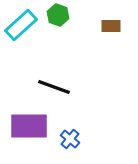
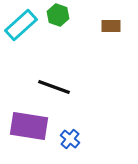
purple rectangle: rotated 9 degrees clockwise
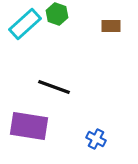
green hexagon: moved 1 px left, 1 px up
cyan rectangle: moved 4 px right, 1 px up
blue cross: moved 26 px right; rotated 12 degrees counterclockwise
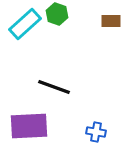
brown rectangle: moved 5 px up
purple rectangle: rotated 12 degrees counterclockwise
blue cross: moved 7 px up; rotated 18 degrees counterclockwise
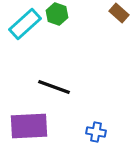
brown rectangle: moved 8 px right, 8 px up; rotated 42 degrees clockwise
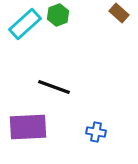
green hexagon: moved 1 px right, 1 px down; rotated 20 degrees clockwise
purple rectangle: moved 1 px left, 1 px down
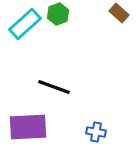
green hexagon: moved 1 px up
